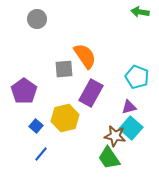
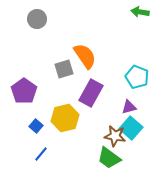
gray square: rotated 12 degrees counterclockwise
green trapezoid: rotated 20 degrees counterclockwise
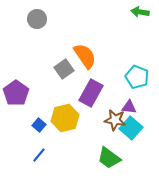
gray square: rotated 18 degrees counterclockwise
purple pentagon: moved 8 px left, 2 px down
purple triangle: rotated 21 degrees clockwise
blue square: moved 3 px right, 1 px up
brown star: moved 16 px up
blue line: moved 2 px left, 1 px down
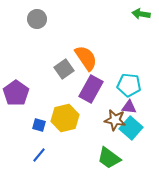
green arrow: moved 1 px right, 2 px down
orange semicircle: moved 1 px right, 2 px down
cyan pentagon: moved 8 px left, 8 px down; rotated 15 degrees counterclockwise
purple rectangle: moved 4 px up
blue square: rotated 24 degrees counterclockwise
